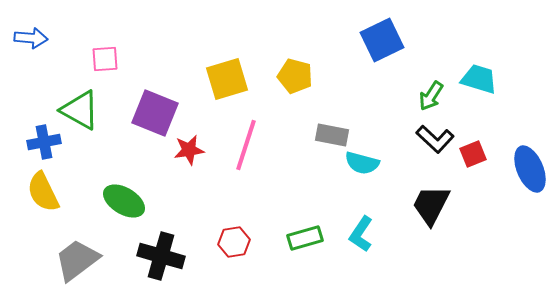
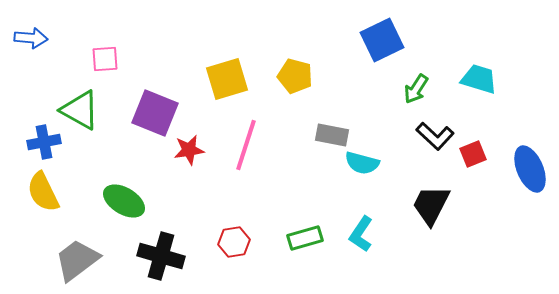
green arrow: moved 15 px left, 7 px up
black L-shape: moved 3 px up
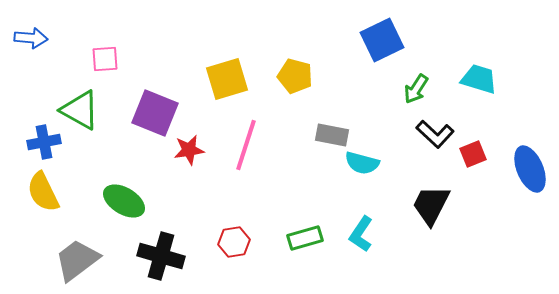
black L-shape: moved 2 px up
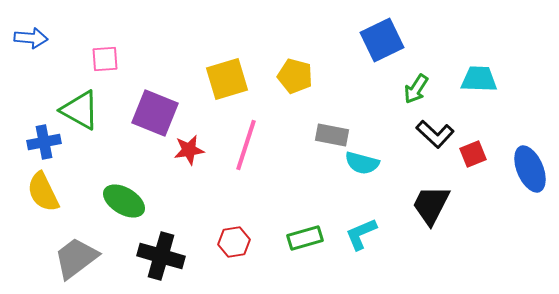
cyan trapezoid: rotated 15 degrees counterclockwise
cyan L-shape: rotated 33 degrees clockwise
gray trapezoid: moved 1 px left, 2 px up
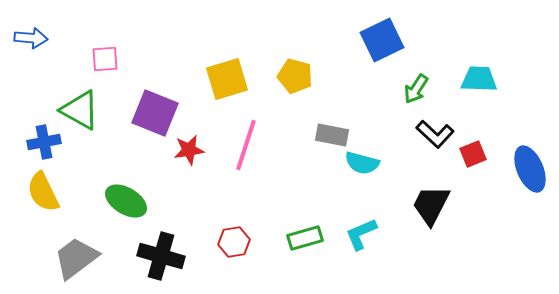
green ellipse: moved 2 px right
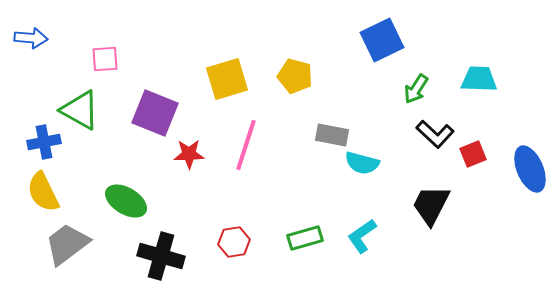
red star: moved 4 px down; rotated 8 degrees clockwise
cyan L-shape: moved 1 px right, 2 px down; rotated 12 degrees counterclockwise
gray trapezoid: moved 9 px left, 14 px up
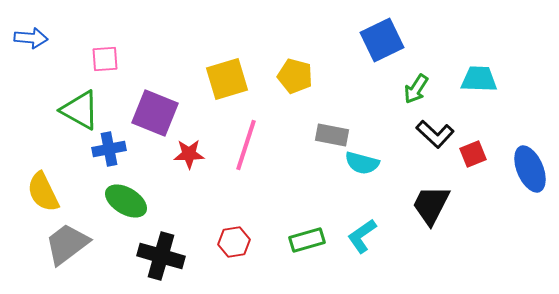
blue cross: moved 65 px right, 7 px down
green rectangle: moved 2 px right, 2 px down
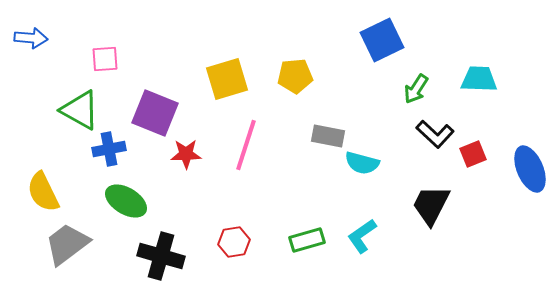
yellow pentagon: rotated 20 degrees counterclockwise
gray rectangle: moved 4 px left, 1 px down
red star: moved 3 px left
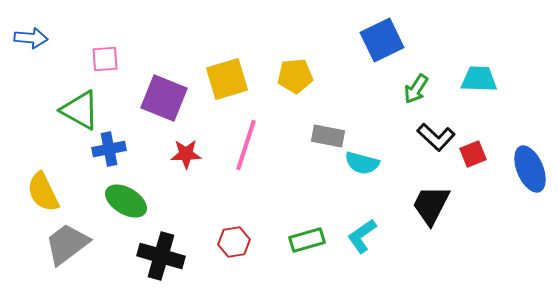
purple square: moved 9 px right, 15 px up
black L-shape: moved 1 px right, 3 px down
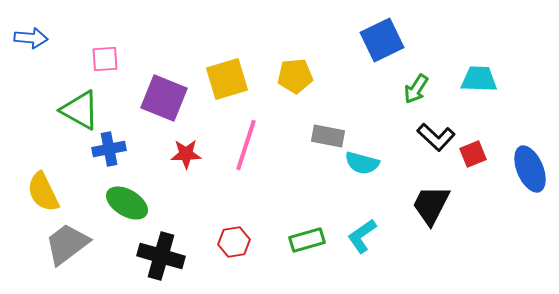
green ellipse: moved 1 px right, 2 px down
